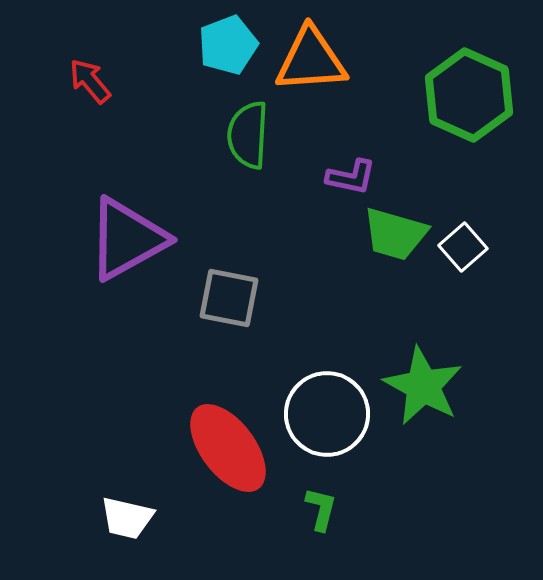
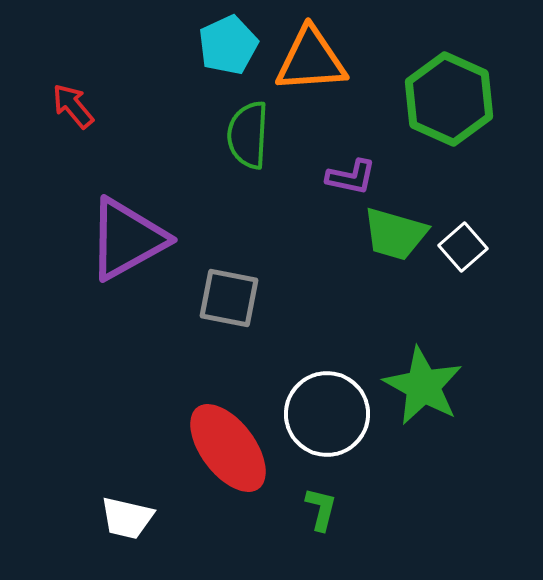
cyan pentagon: rotated 4 degrees counterclockwise
red arrow: moved 17 px left, 25 px down
green hexagon: moved 20 px left, 4 px down
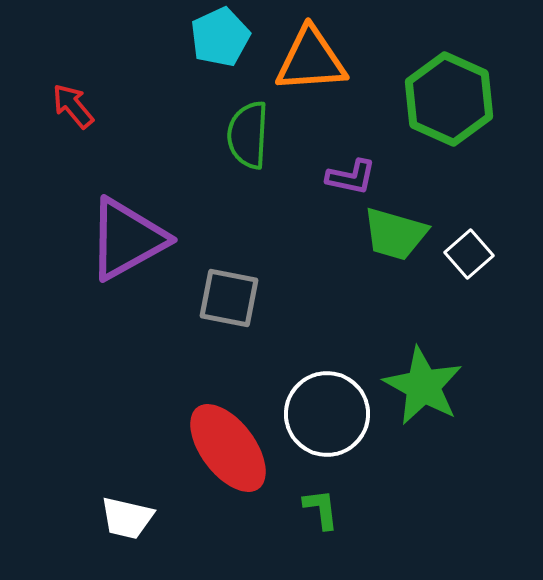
cyan pentagon: moved 8 px left, 8 px up
white square: moved 6 px right, 7 px down
green L-shape: rotated 21 degrees counterclockwise
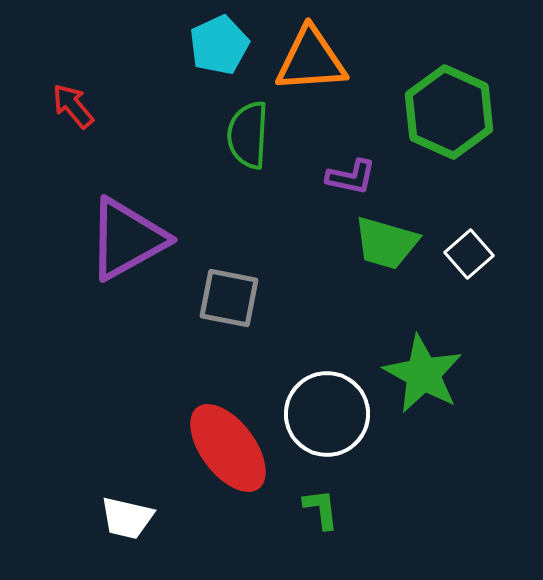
cyan pentagon: moved 1 px left, 8 px down
green hexagon: moved 13 px down
green trapezoid: moved 9 px left, 9 px down
green star: moved 12 px up
